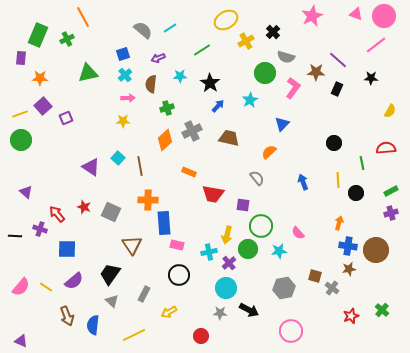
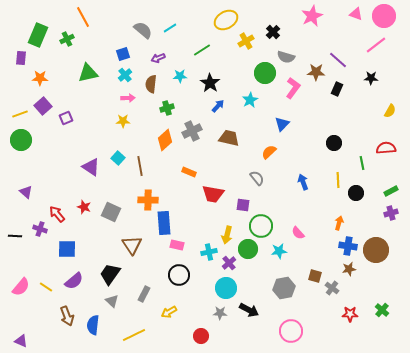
red star at (351, 316): moved 1 px left, 2 px up; rotated 21 degrees clockwise
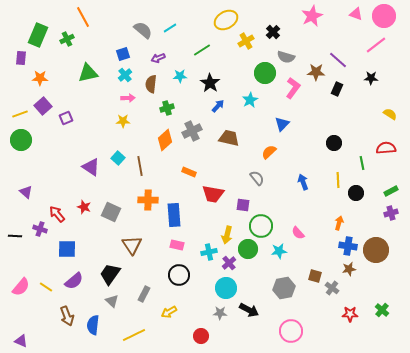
yellow semicircle at (390, 111): moved 3 px down; rotated 88 degrees counterclockwise
blue rectangle at (164, 223): moved 10 px right, 8 px up
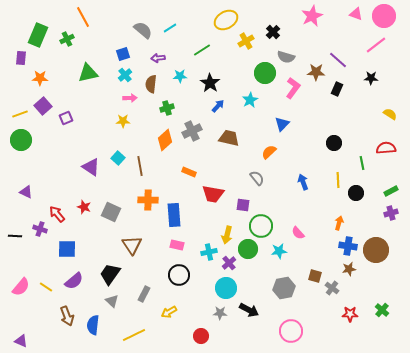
purple arrow at (158, 58): rotated 16 degrees clockwise
pink arrow at (128, 98): moved 2 px right
purple triangle at (26, 192): rotated 16 degrees counterclockwise
